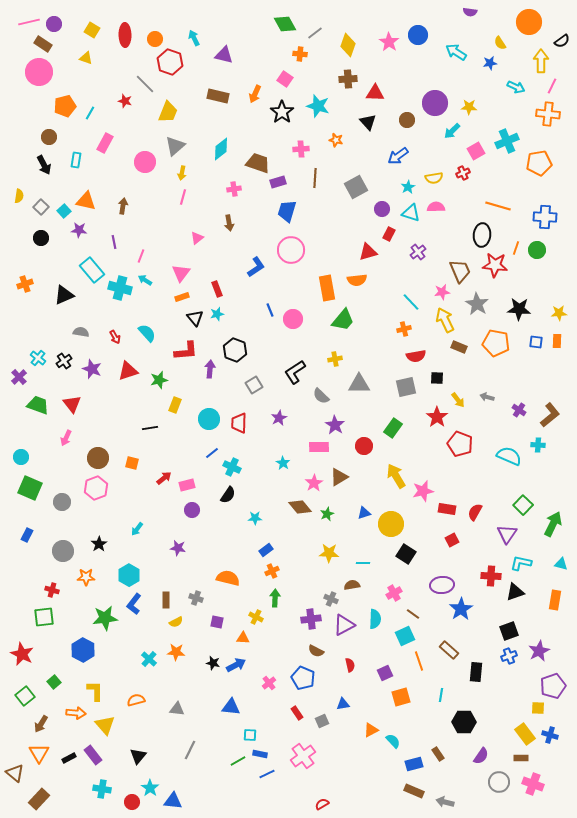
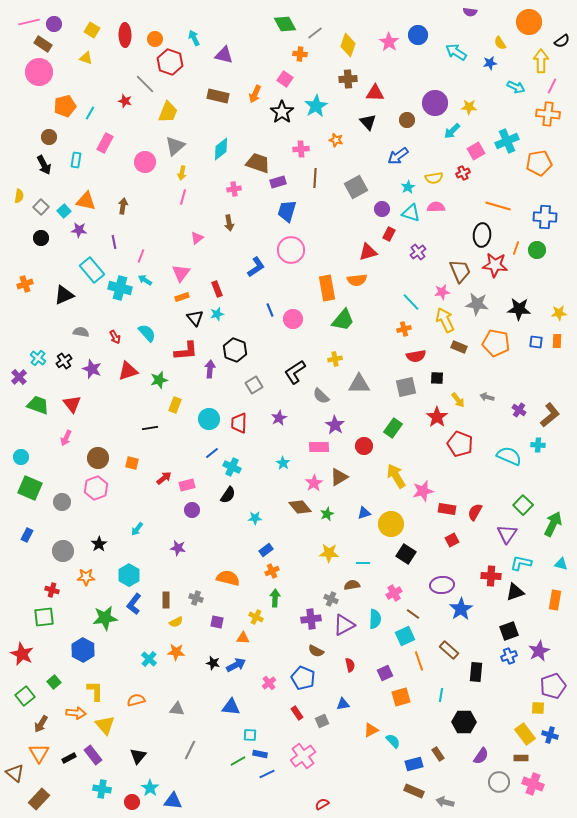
cyan star at (318, 106): moved 2 px left; rotated 25 degrees clockwise
gray star at (477, 304): rotated 25 degrees counterclockwise
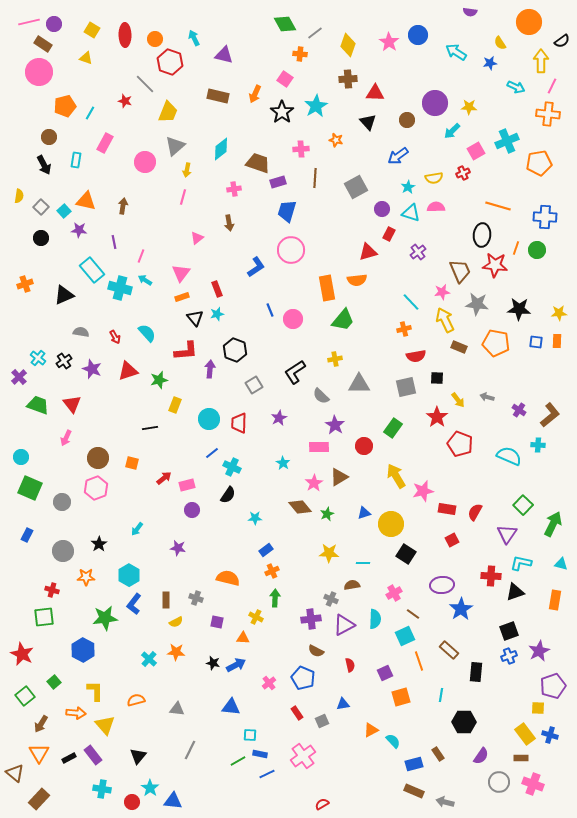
yellow arrow at (182, 173): moved 5 px right, 3 px up
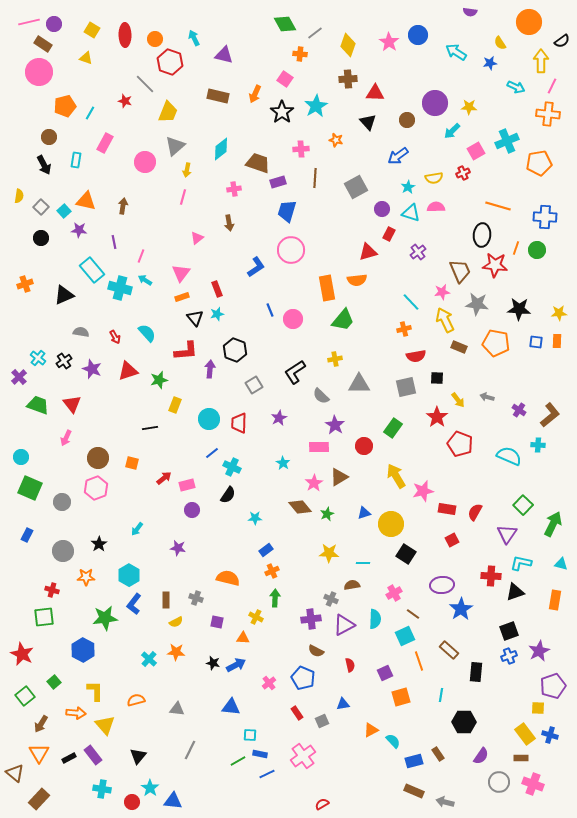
blue rectangle at (414, 764): moved 3 px up
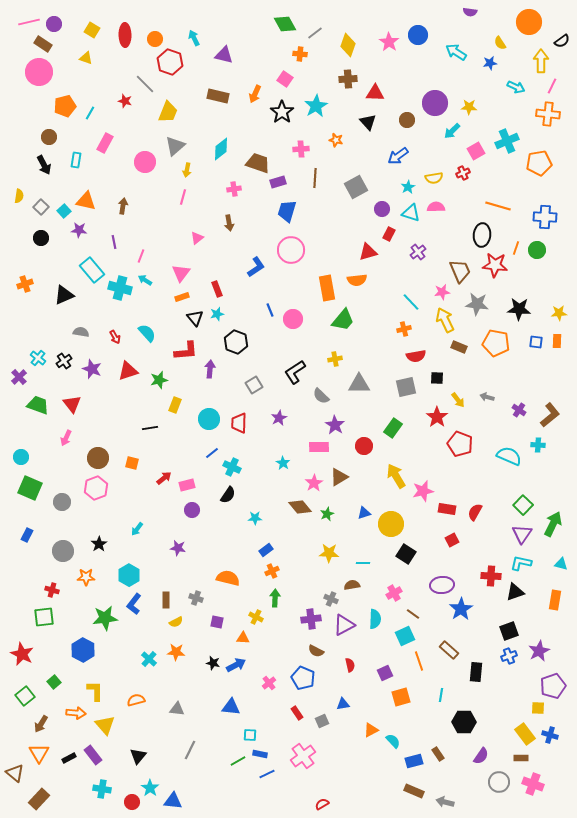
black hexagon at (235, 350): moved 1 px right, 8 px up
purple triangle at (507, 534): moved 15 px right
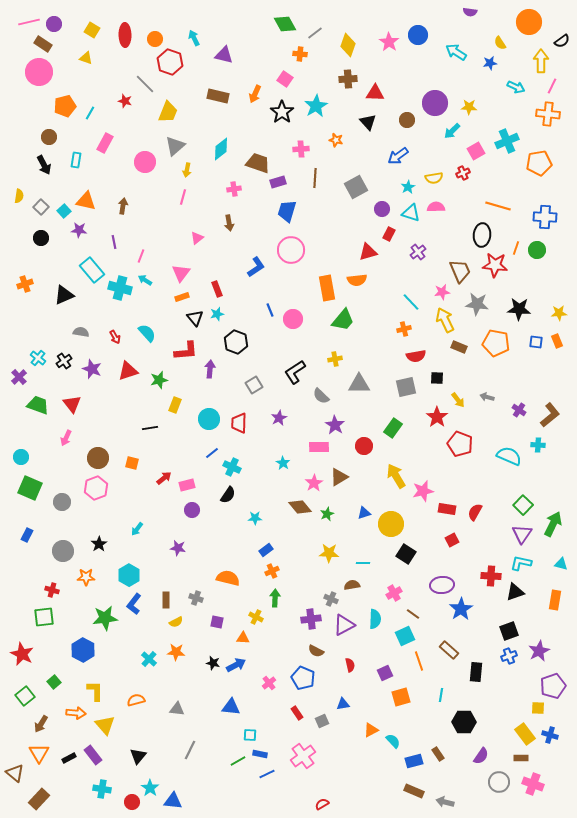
orange rectangle at (557, 341): rotated 24 degrees counterclockwise
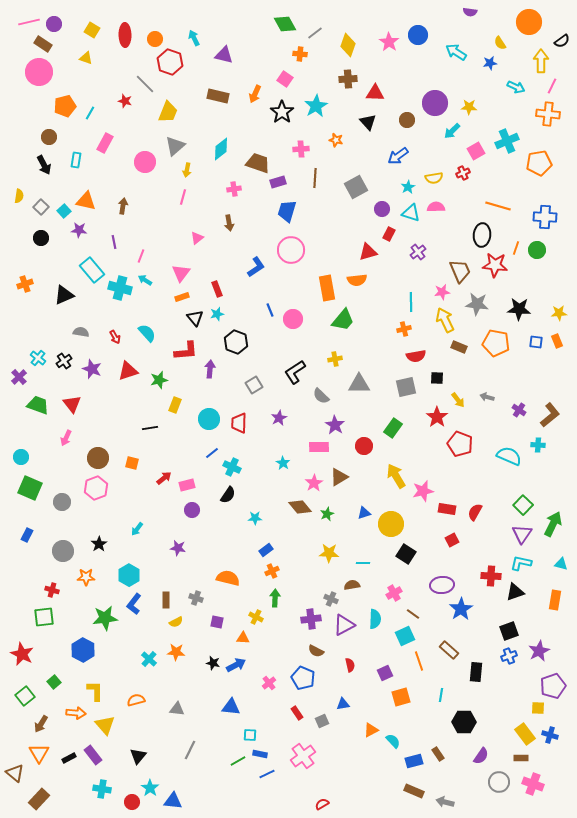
cyan line at (411, 302): rotated 42 degrees clockwise
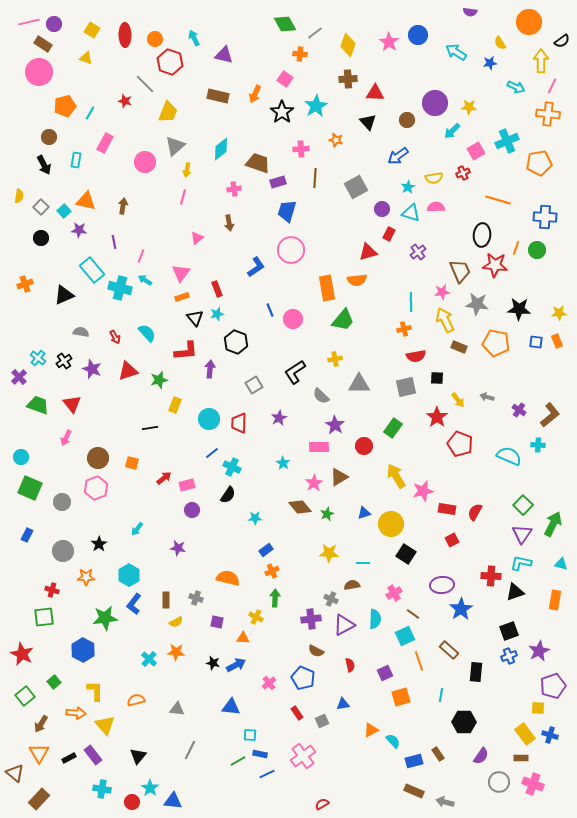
orange line at (498, 206): moved 6 px up
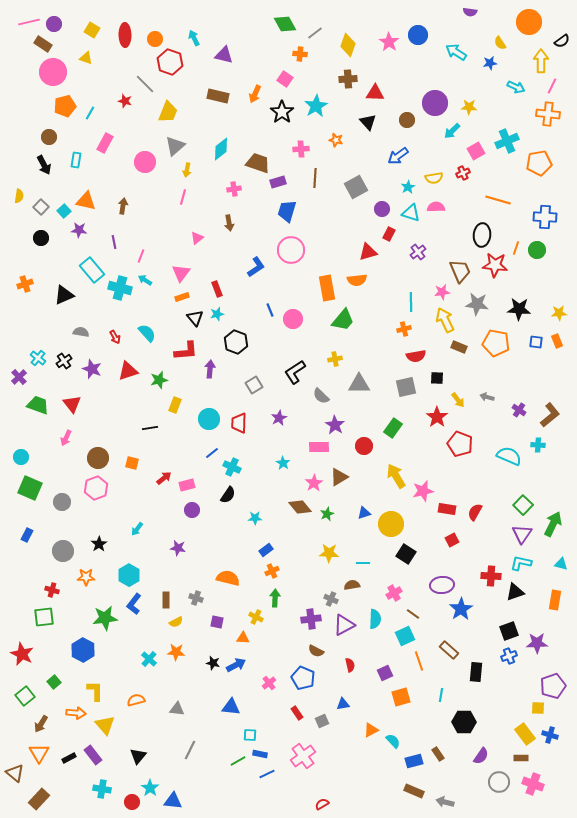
pink circle at (39, 72): moved 14 px right
purple star at (539, 651): moved 2 px left, 8 px up; rotated 25 degrees clockwise
